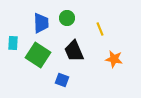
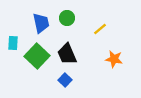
blue trapezoid: rotated 10 degrees counterclockwise
yellow line: rotated 72 degrees clockwise
black trapezoid: moved 7 px left, 3 px down
green square: moved 1 px left, 1 px down; rotated 10 degrees clockwise
blue square: moved 3 px right; rotated 24 degrees clockwise
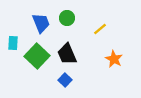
blue trapezoid: rotated 10 degrees counterclockwise
orange star: rotated 18 degrees clockwise
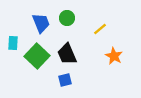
orange star: moved 3 px up
blue square: rotated 32 degrees clockwise
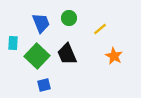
green circle: moved 2 px right
blue square: moved 21 px left, 5 px down
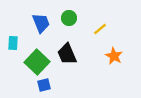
green square: moved 6 px down
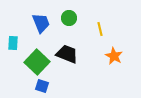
yellow line: rotated 64 degrees counterclockwise
black trapezoid: rotated 135 degrees clockwise
blue square: moved 2 px left, 1 px down; rotated 32 degrees clockwise
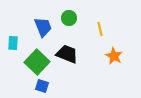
blue trapezoid: moved 2 px right, 4 px down
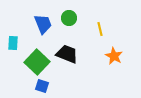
blue trapezoid: moved 3 px up
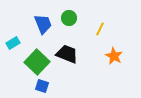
yellow line: rotated 40 degrees clockwise
cyan rectangle: rotated 56 degrees clockwise
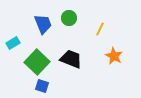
black trapezoid: moved 4 px right, 5 px down
